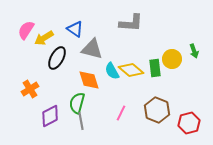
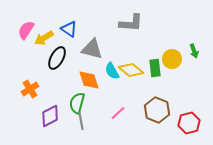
blue triangle: moved 6 px left
pink line: moved 3 px left; rotated 21 degrees clockwise
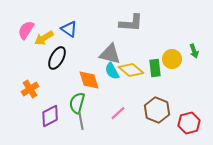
gray triangle: moved 18 px right, 5 px down
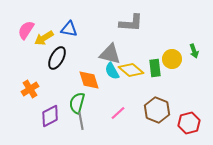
blue triangle: rotated 24 degrees counterclockwise
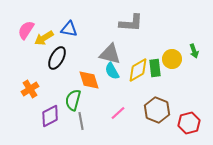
yellow diamond: moved 7 px right; rotated 70 degrees counterclockwise
green semicircle: moved 4 px left, 3 px up
